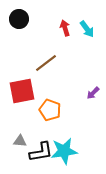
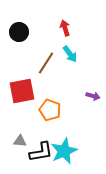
black circle: moved 13 px down
cyan arrow: moved 17 px left, 25 px down
brown line: rotated 20 degrees counterclockwise
purple arrow: moved 3 px down; rotated 120 degrees counterclockwise
cyan star: rotated 16 degrees counterclockwise
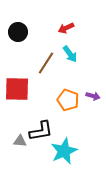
red arrow: moved 1 px right; rotated 98 degrees counterclockwise
black circle: moved 1 px left
red square: moved 5 px left, 2 px up; rotated 12 degrees clockwise
orange pentagon: moved 18 px right, 10 px up
black L-shape: moved 21 px up
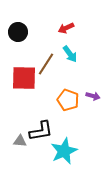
brown line: moved 1 px down
red square: moved 7 px right, 11 px up
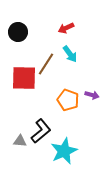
purple arrow: moved 1 px left, 1 px up
black L-shape: rotated 30 degrees counterclockwise
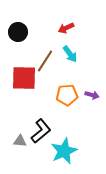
brown line: moved 1 px left, 3 px up
orange pentagon: moved 1 px left, 5 px up; rotated 25 degrees counterclockwise
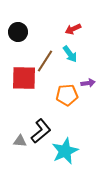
red arrow: moved 7 px right, 1 px down
purple arrow: moved 4 px left, 12 px up; rotated 24 degrees counterclockwise
cyan star: moved 1 px right
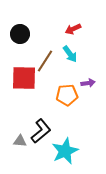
black circle: moved 2 px right, 2 px down
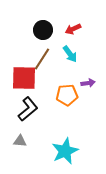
black circle: moved 23 px right, 4 px up
brown line: moved 3 px left, 2 px up
black L-shape: moved 13 px left, 22 px up
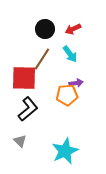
black circle: moved 2 px right, 1 px up
purple arrow: moved 12 px left
gray triangle: rotated 40 degrees clockwise
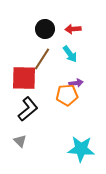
red arrow: rotated 21 degrees clockwise
cyan star: moved 16 px right, 2 px up; rotated 28 degrees clockwise
